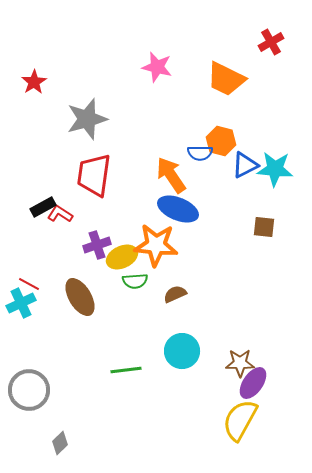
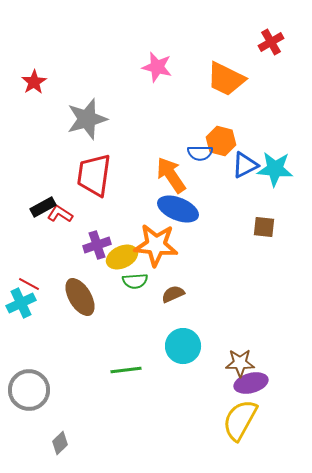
brown semicircle: moved 2 px left
cyan circle: moved 1 px right, 5 px up
purple ellipse: moved 2 px left; rotated 40 degrees clockwise
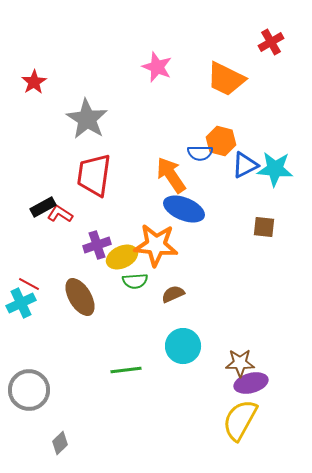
pink star: rotated 8 degrees clockwise
gray star: rotated 24 degrees counterclockwise
blue ellipse: moved 6 px right
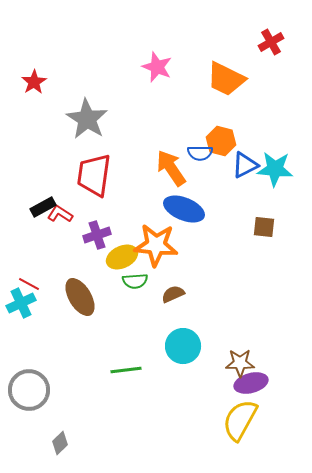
orange arrow: moved 7 px up
purple cross: moved 10 px up
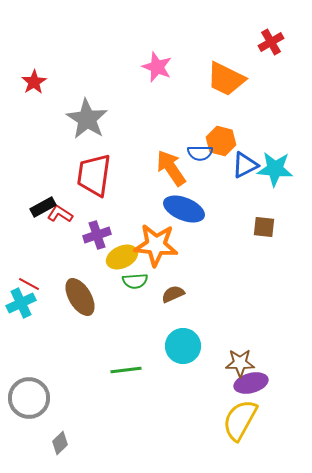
gray circle: moved 8 px down
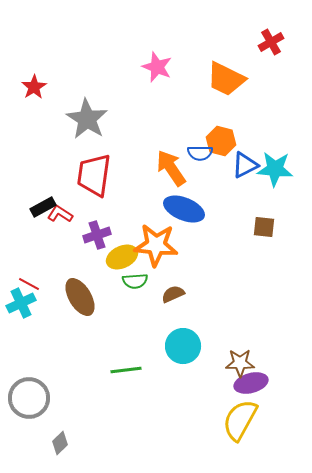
red star: moved 5 px down
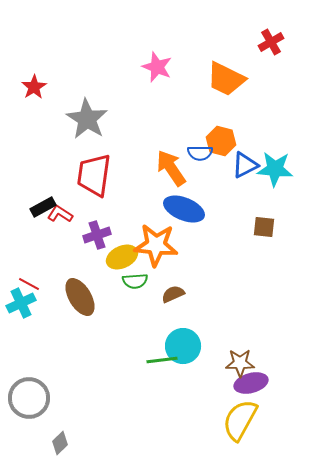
green line: moved 36 px right, 10 px up
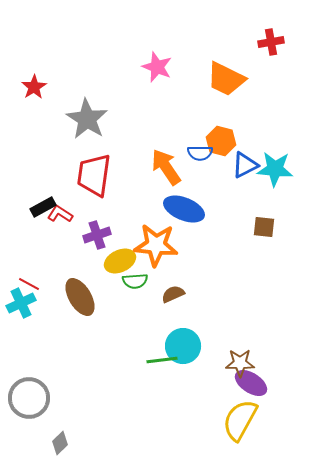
red cross: rotated 20 degrees clockwise
orange arrow: moved 5 px left, 1 px up
yellow ellipse: moved 2 px left, 4 px down
purple ellipse: rotated 48 degrees clockwise
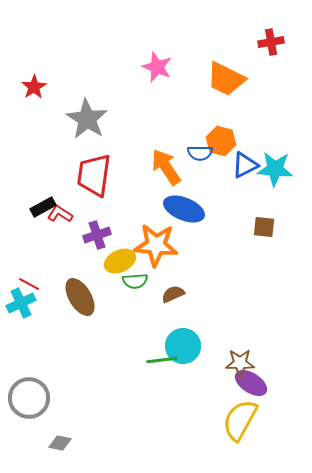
gray diamond: rotated 55 degrees clockwise
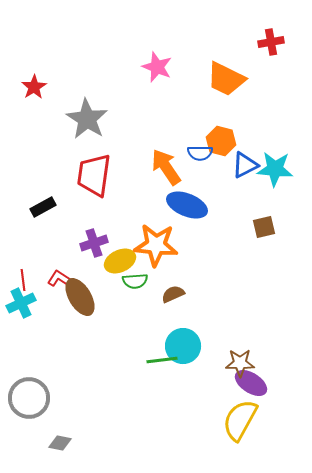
blue ellipse: moved 3 px right, 4 px up
red L-shape: moved 65 px down
brown square: rotated 20 degrees counterclockwise
purple cross: moved 3 px left, 8 px down
red line: moved 6 px left, 4 px up; rotated 55 degrees clockwise
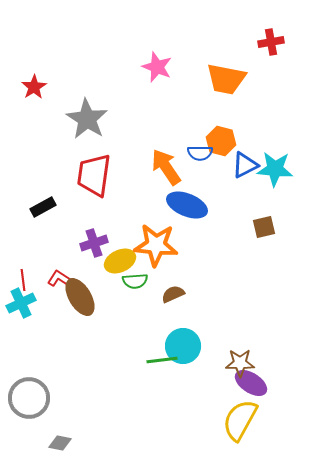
orange trapezoid: rotated 15 degrees counterclockwise
